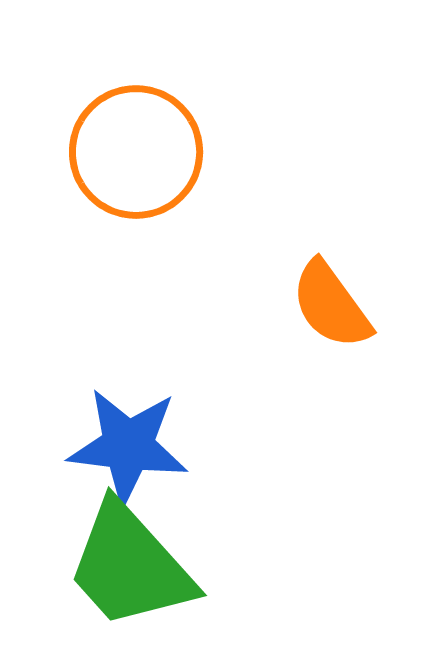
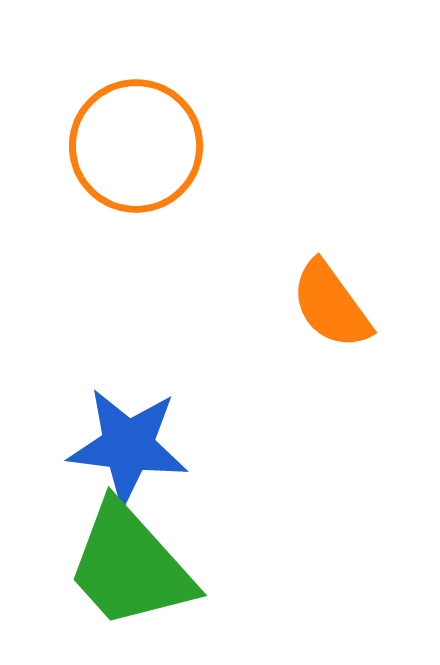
orange circle: moved 6 px up
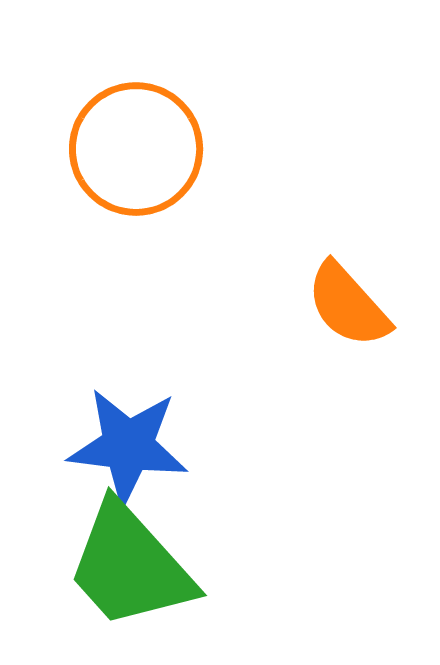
orange circle: moved 3 px down
orange semicircle: moved 17 px right; rotated 6 degrees counterclockwise
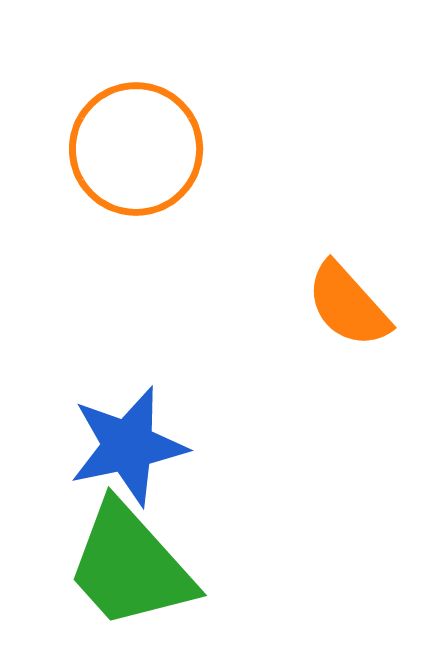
blue star: rotated 19 degrees counterclockwise
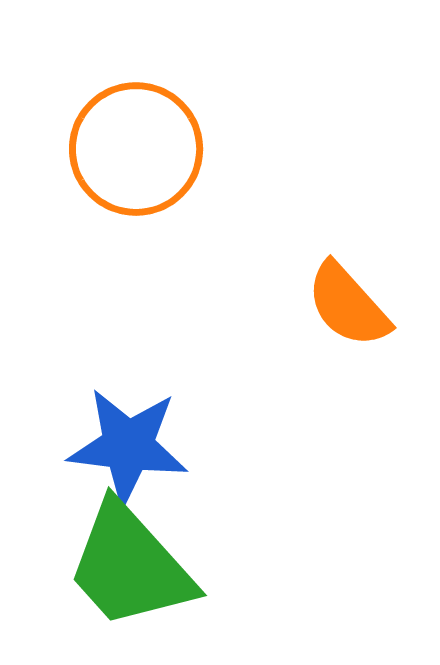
blue star: rotated 19 degrees clockwise
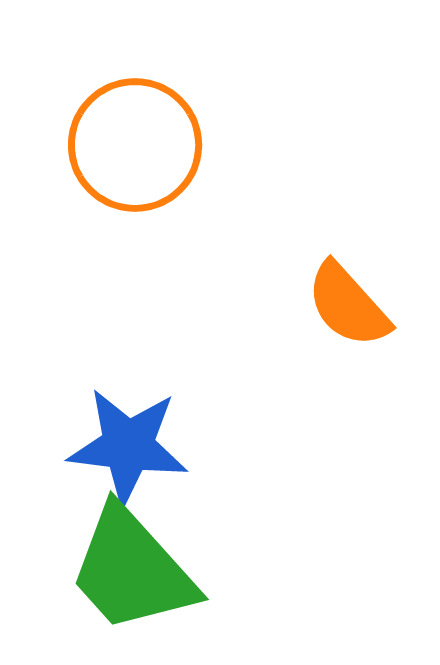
orange circle: moved 1 px left, 4 px up
green trapezoid: moved 2 px right, 4 px down
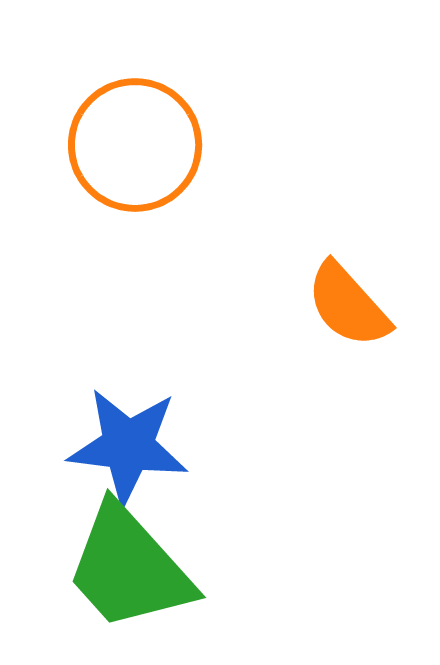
green trapezoid: moved 3 px left, 2 px up
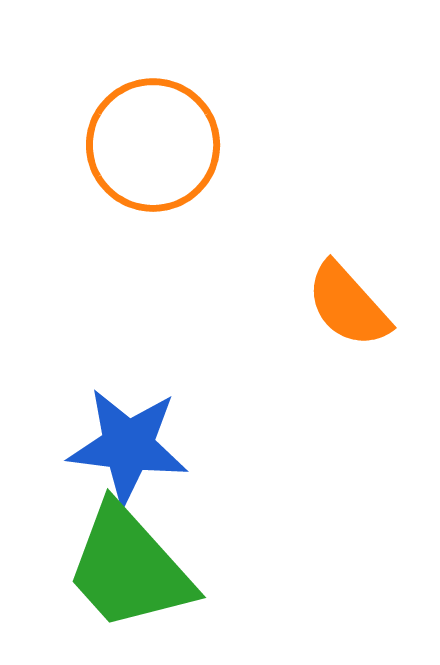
orange circle: moved 18 px right
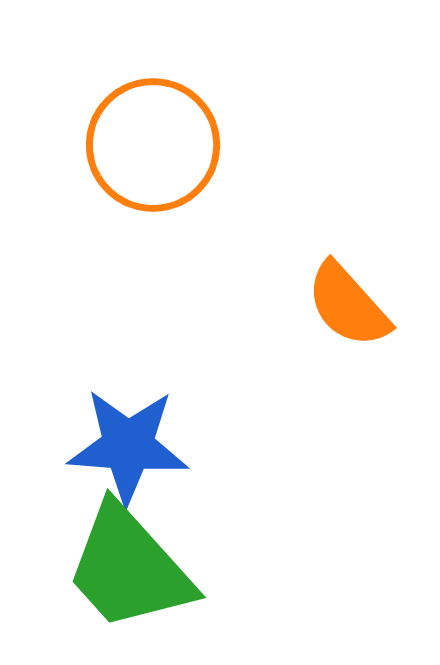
blue star: rotated 3 degrees counterclockwise
